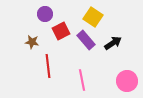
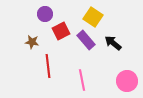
black arrow: rotated 108 degrees counterclockwise
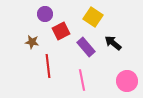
purple rectangle: moved 7 px down
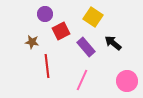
red line: moved 1 px left
pink line: rotated 35 degrees clockwise
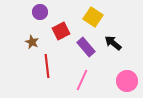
purple circle: moved 5 px left, 2 px up
brown star: rotated 16 degrees clockwise
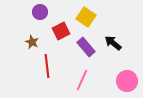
yellow square: moved 7 px left
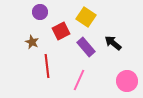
pink line: moved 3 px left
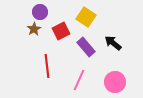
brown star: moved 2 px right, 13 px up; rotated 16 degrees clockwise
pink circle: moved 12 px left, 1 px down
